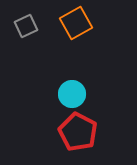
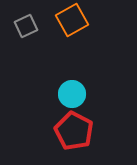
orange square: moved 4 px left, 3 px up
red pentagon: moved 4 px left, 1 px up
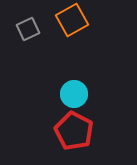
gray square: moved 2 px right, 3 px down
cyan circle: moved 2 px right
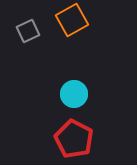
gray square: moved 2 px down
red pentagon: moved 8 px down
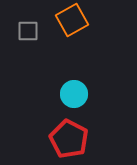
gray square: rotated 25 degrees clockwise
red pentagon: moved 5 px left
